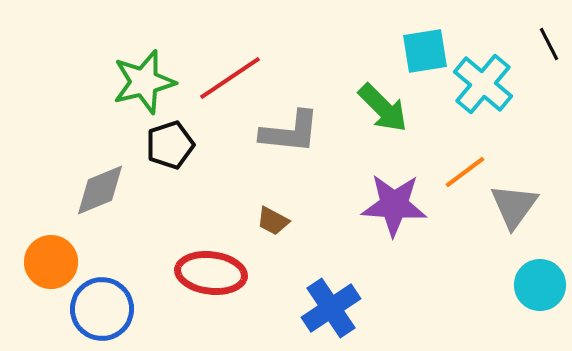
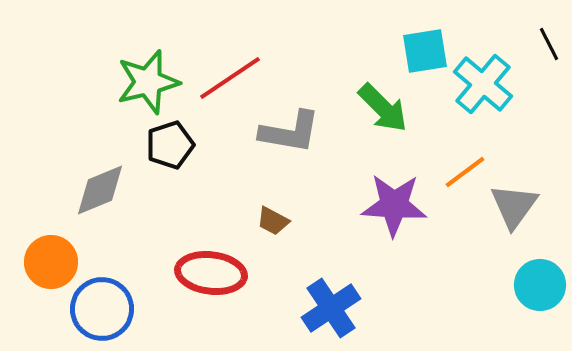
green star: moved 4 px right
gray L-shape: rotated 4 degrees clockwise
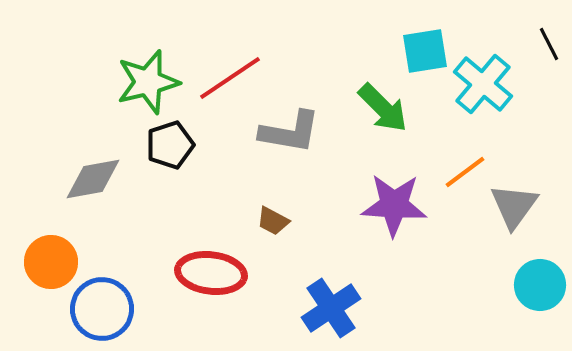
gray diamond: moved 7 px left, 11 px up; rotated 12 degrees clockwise
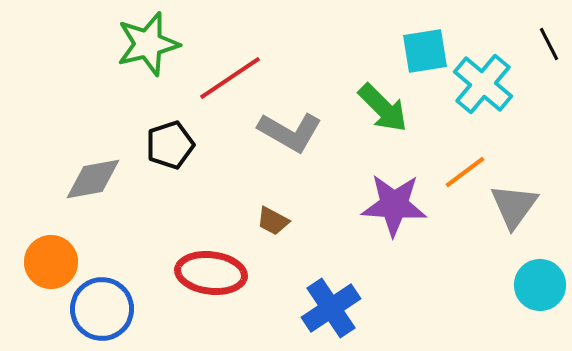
green star: moved 38 px up
gray L-shape: rotated 20 degrees clockwise
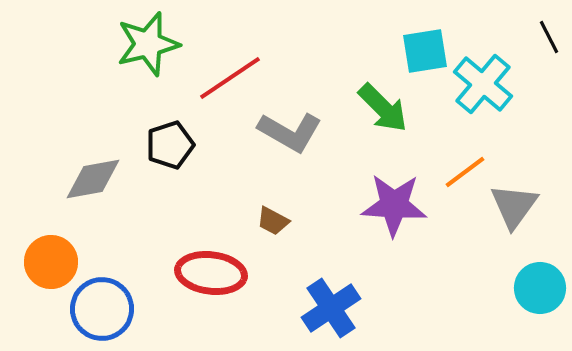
black line: moved 7 px up
cyan circle: moved 3 px down
